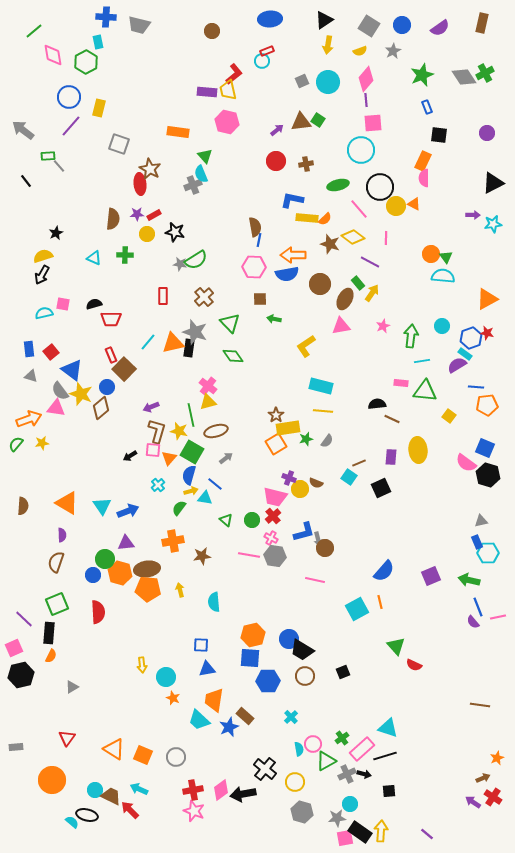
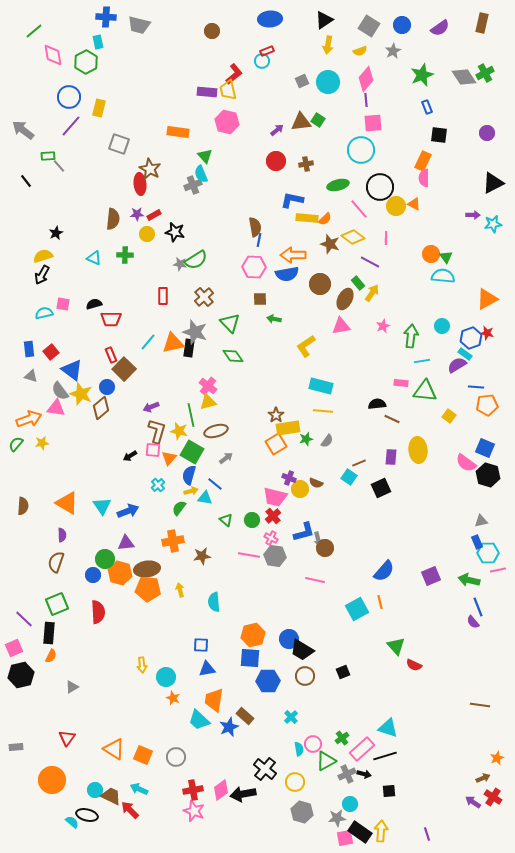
pink line at (498, 617): moved 47 px up
purple line at (427, 834): rotated 32 degrees clockwise
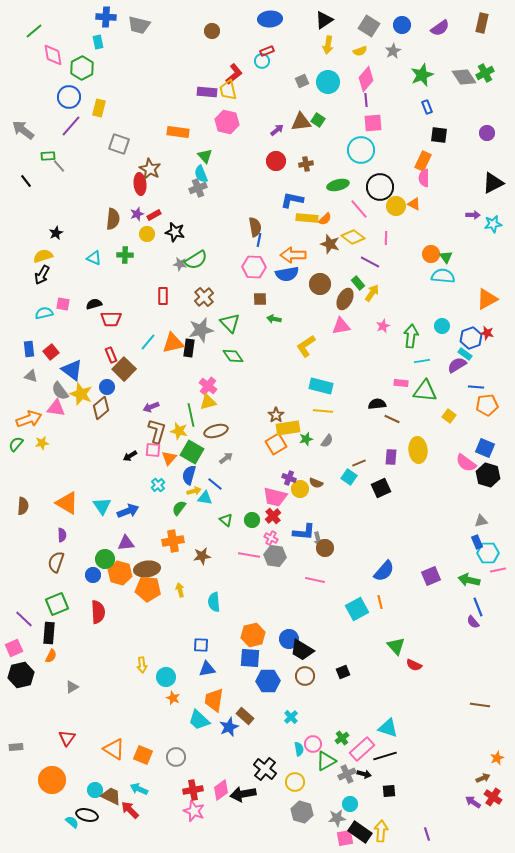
green hexagon at (86, 62): moved 4 px left, 6 px down
gray cross at (193, 185): moved 5 px right, 3 px down
purple star at (137, 214): rotated 16 degrees counterclockwise
gray star at (195, 332): moved 6 px right, 2 px up; rotated 30 degrees counterclockwise
yellow arrow at (191, 491): moved 3 px right
blue L-shape at (304, 532): rotated 20 degrees clockwise
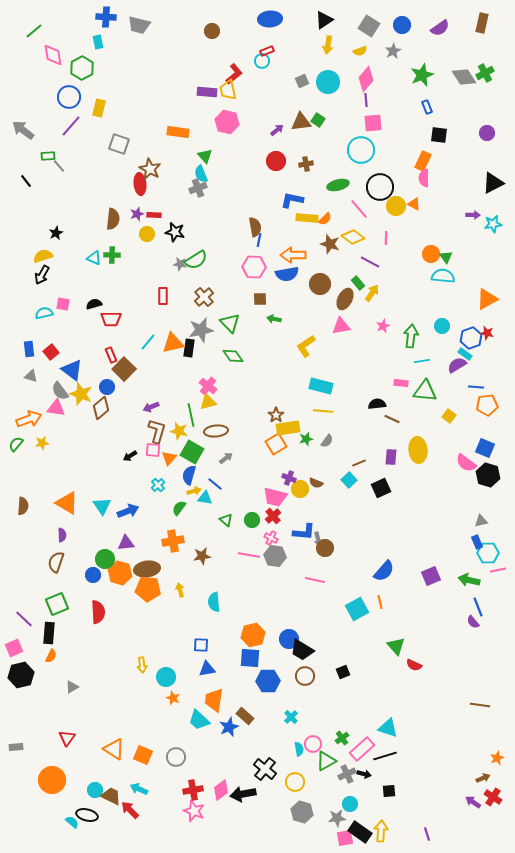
red rectangle at (154, 215): rotated 32 degrees clockwise
green cross at (125, 255): moved 13 px left
brown ellipse at (216, 431): rotated 10 degrees clockwise
cyan square at (349, 477): moved 3 px down; rotated 14 degrees clockwise
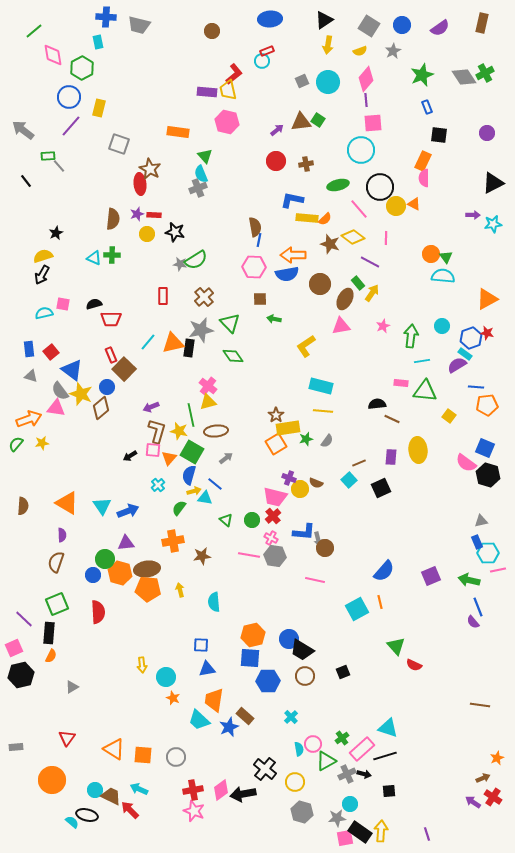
orange square at (143, 755): rotated 18 degrees counterclockwise
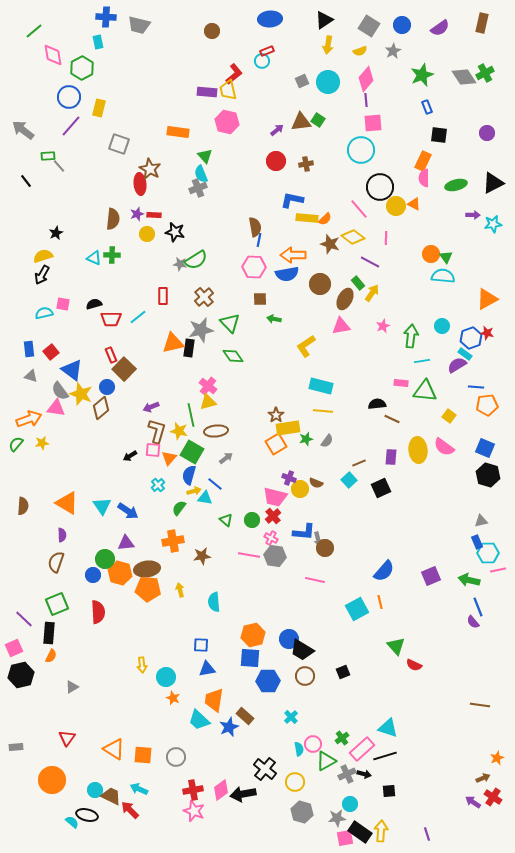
green ellipse at (338, 185): moved 118 px right
cyan line at (148, 342): moved 10 px left, 25 px up; rotated 12 degrees clockwise
pink semicircle at (466, 463): moved 22 px left, 16 px up
blue arrow at (128, 511): rotated 55 degrees clockwise
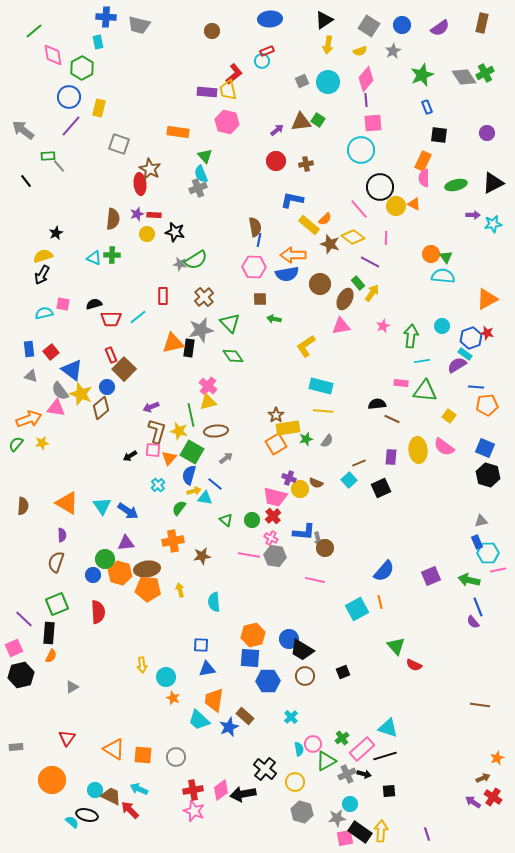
yellow rectangle at (307, 218): moved 2 px right, 7 px down; rotated 35 degrees clockwise
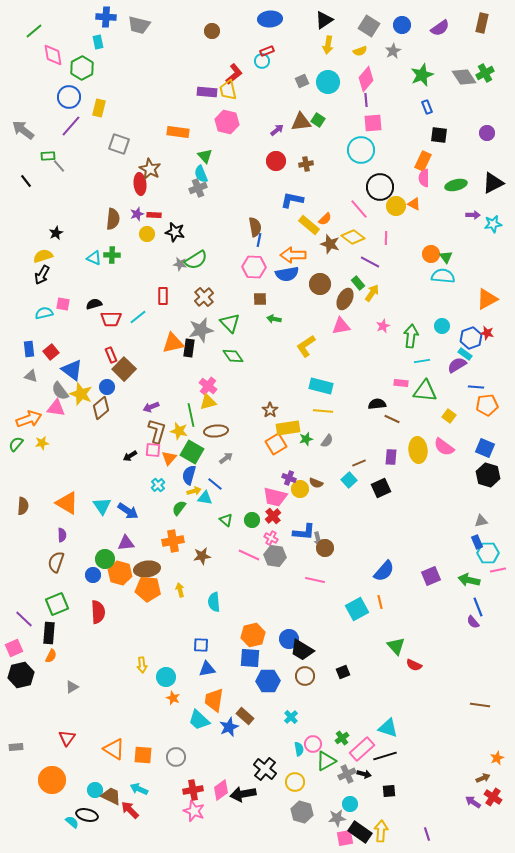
brown star at (276, 415): moved 6 px left, 5 px up
pink line at (249, 555): rotated 15 degrees clockwise
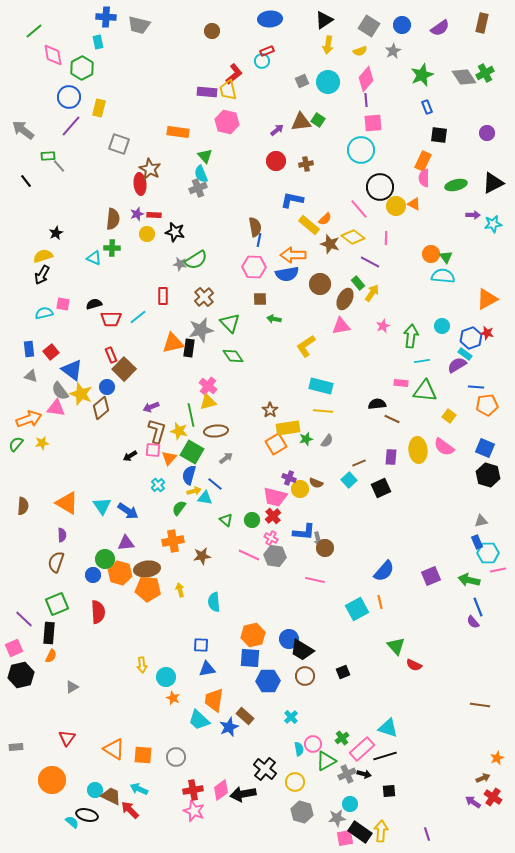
green cross at (112, 255): moved 7 px up
